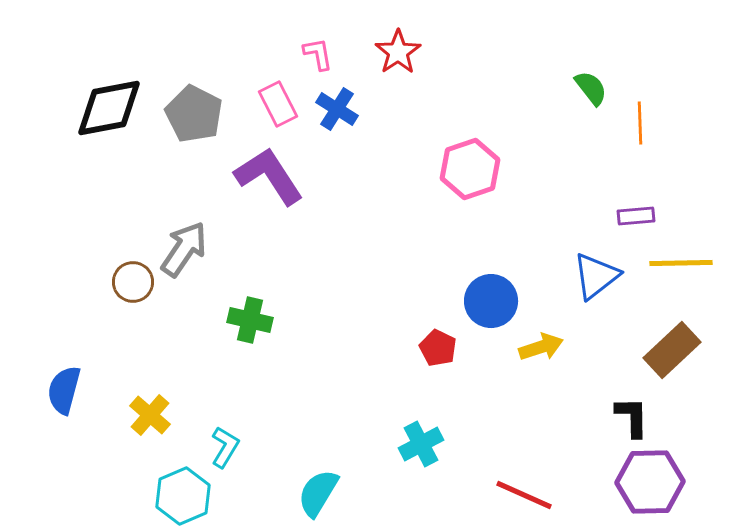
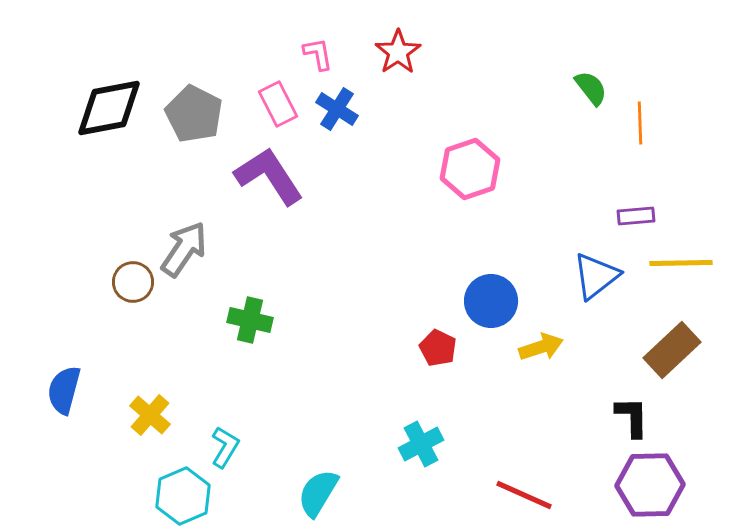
purple hexagon: moved 3 px down
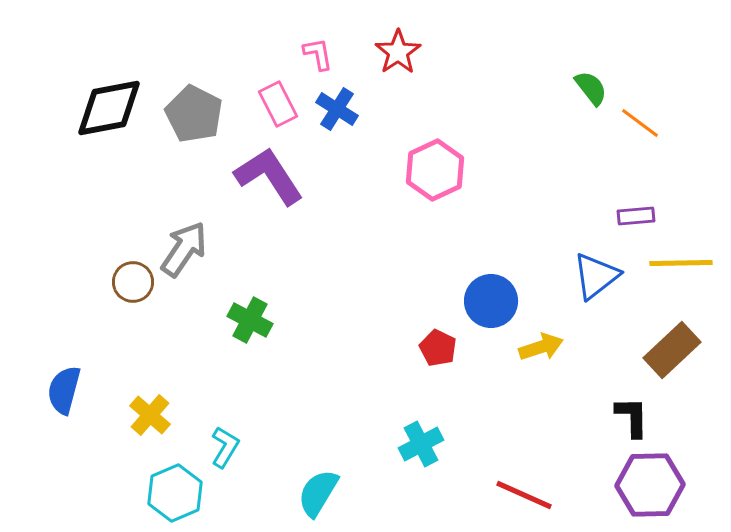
orange line: rotated 51 degrees counterclockwise
pink hexagon: moved 35 px left, 1 px down; rotated 6 degrees counterclockwise
green cross: rotated 15 degrees clockwise
cyan hexagon: moved 8 px left, 3 px up
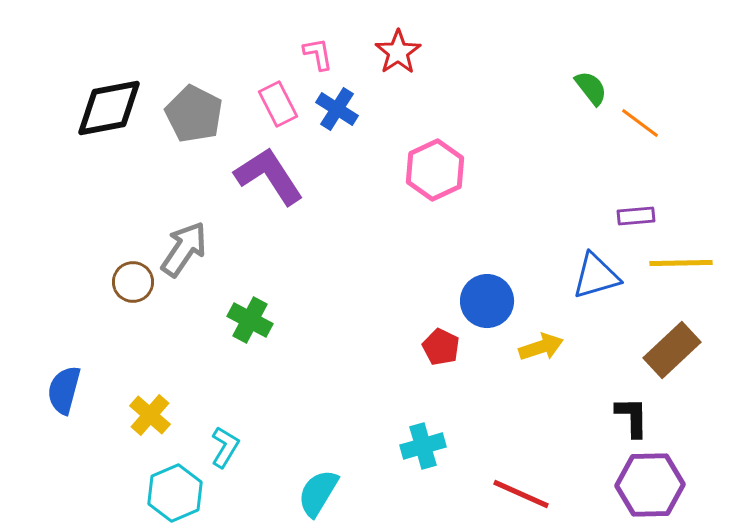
blue triangle: rotated 22 degrees clockwise
blue circle: moved 4 px left
red pentagon: moved 3 px right, 1 px up
cyan cross: moved 2 px right, 2 px down; rotated 12 degrees clockwise
red line: moved 3 px left, 1 px up
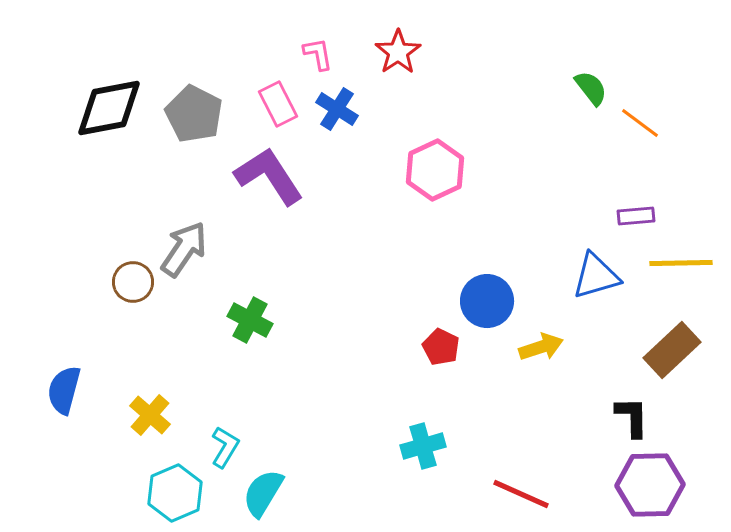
cyan semicircle: moved 55 px left
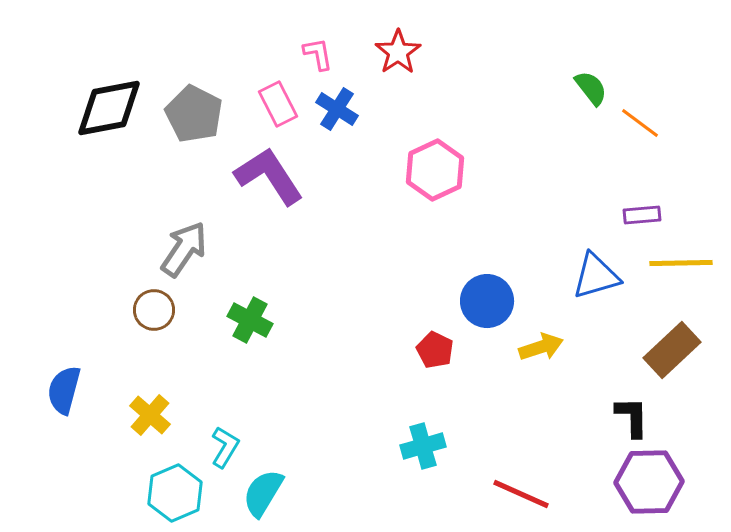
purple rectangle: moved 6 px right, 1 px up
brown circle: moved 21 px right, 28 px down
red pentagon: moved 6 px left, 3 px down
purple hexagon: moved 1 px left, 3 px up
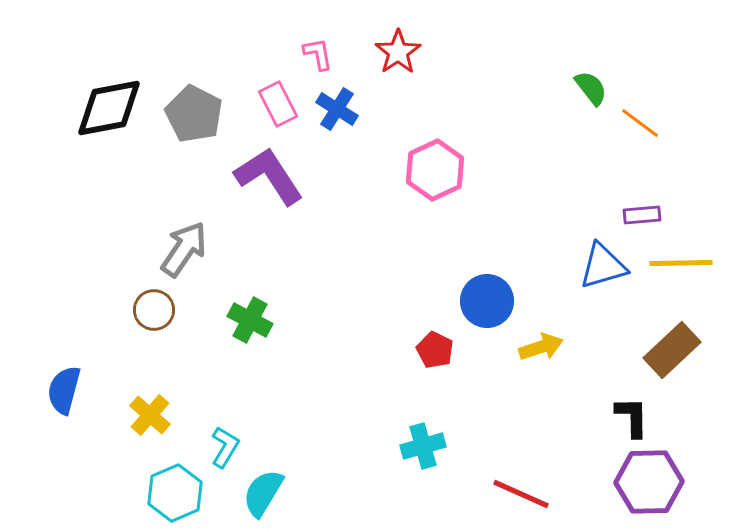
blue triangle: moved 7 px right, 10 px up
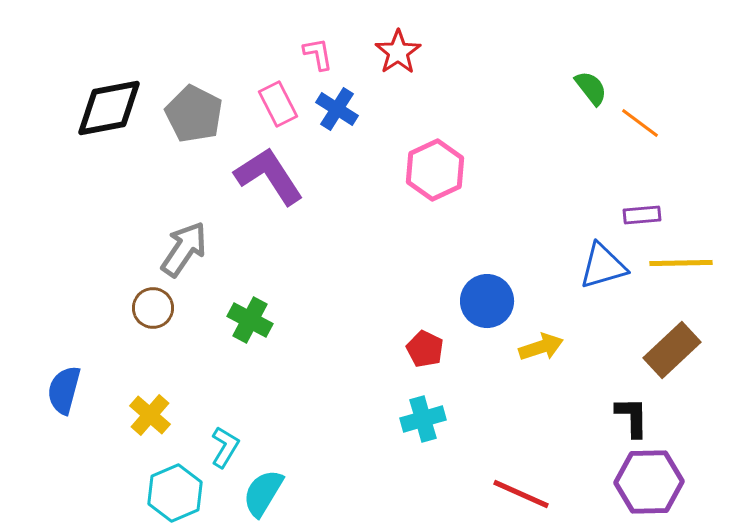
brown circle: moved 1 px left, 2 px up
red pentagon: moved 10 px left, 1 px up
cyan cross: moved 27 px up
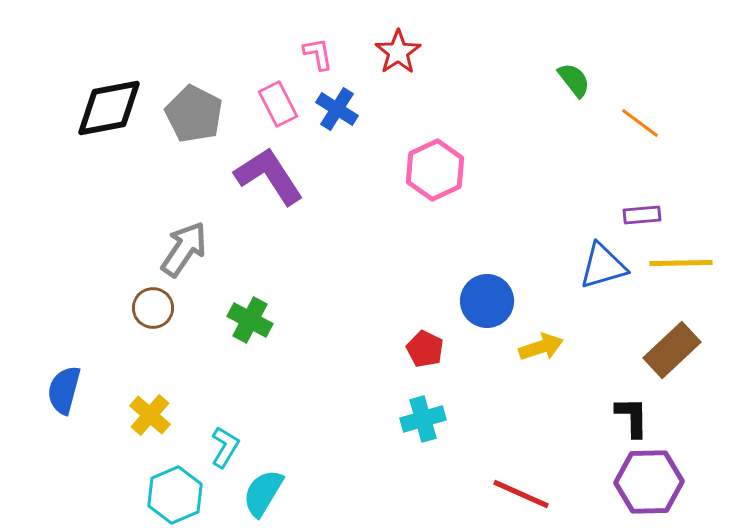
green semicircle: moved 17 px left, 8 px up
cyan hexagon: moved 2 px down
